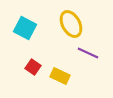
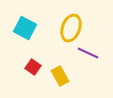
yellow ellipse: moved 4 px down; rotated 48 degrees clockwise
yellow rectangle: rotated 36 degrees clockwise
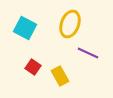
yellow ellipse: moved 1 px left, 4 px up
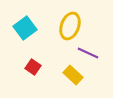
yellow ellipse: moved 2 px down
cyan square: rotated 25 degrees clockwise
yellow rectangle: moved 13 px right, 1 px up; rotated 18 degrees counterclockwise
